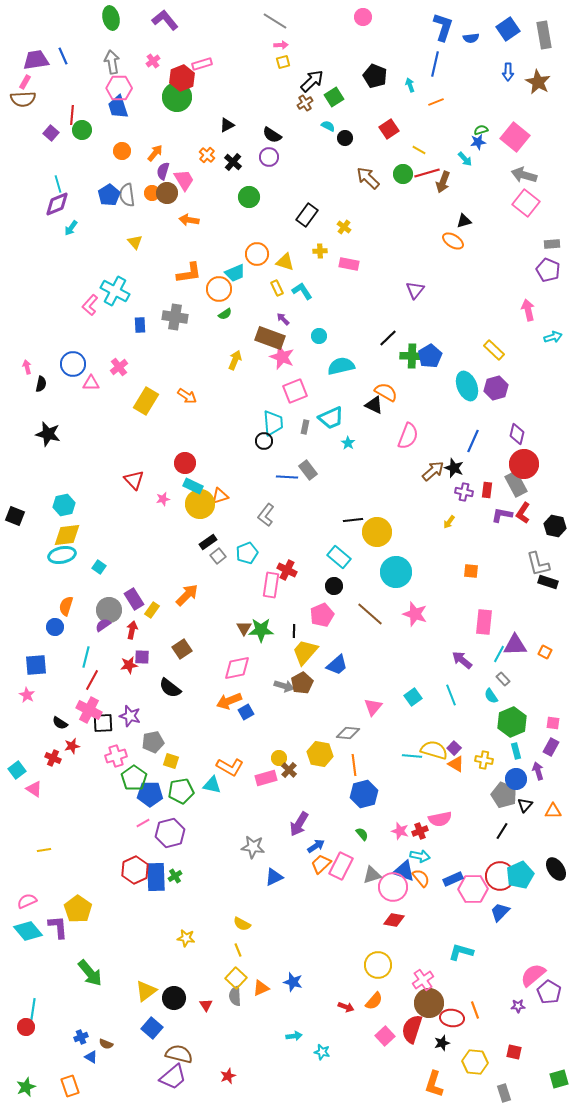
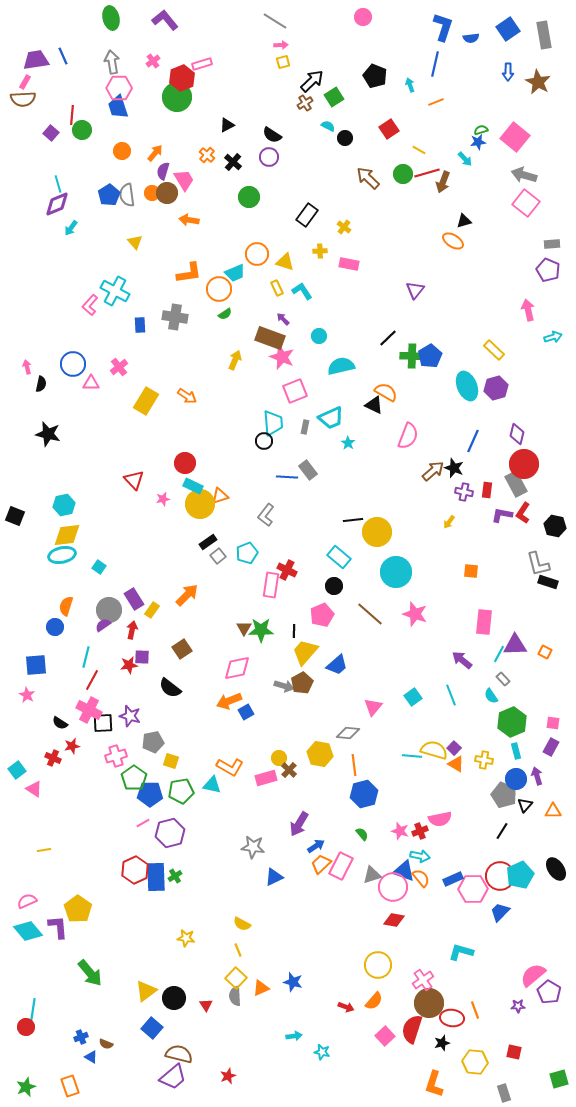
purple arrow at (538, 771): moved 1 px left, 5 px down
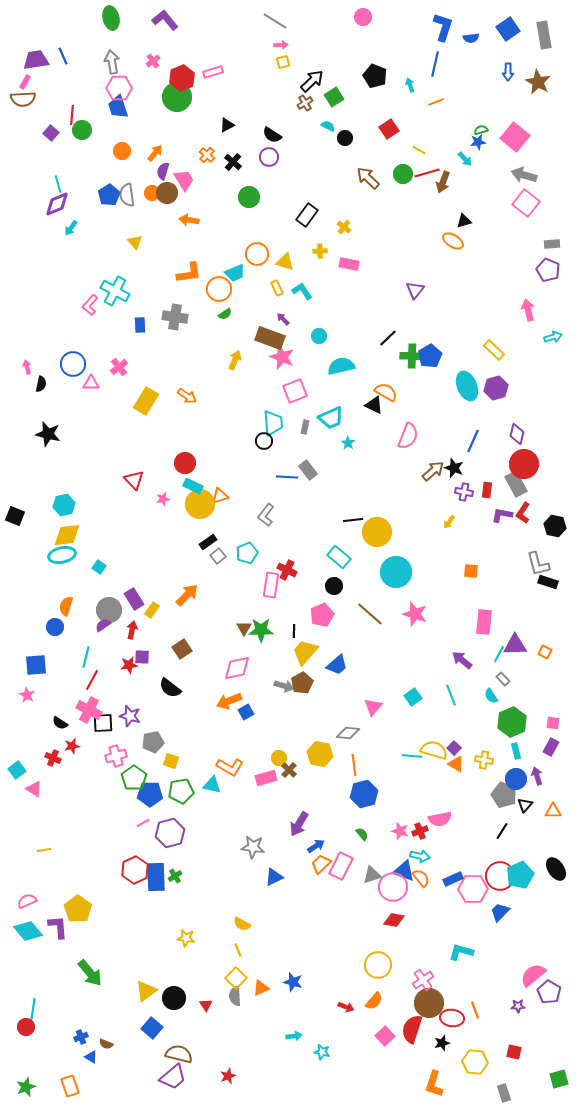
pink rectangle at (202, 64): moved 11 px right, 8 px down
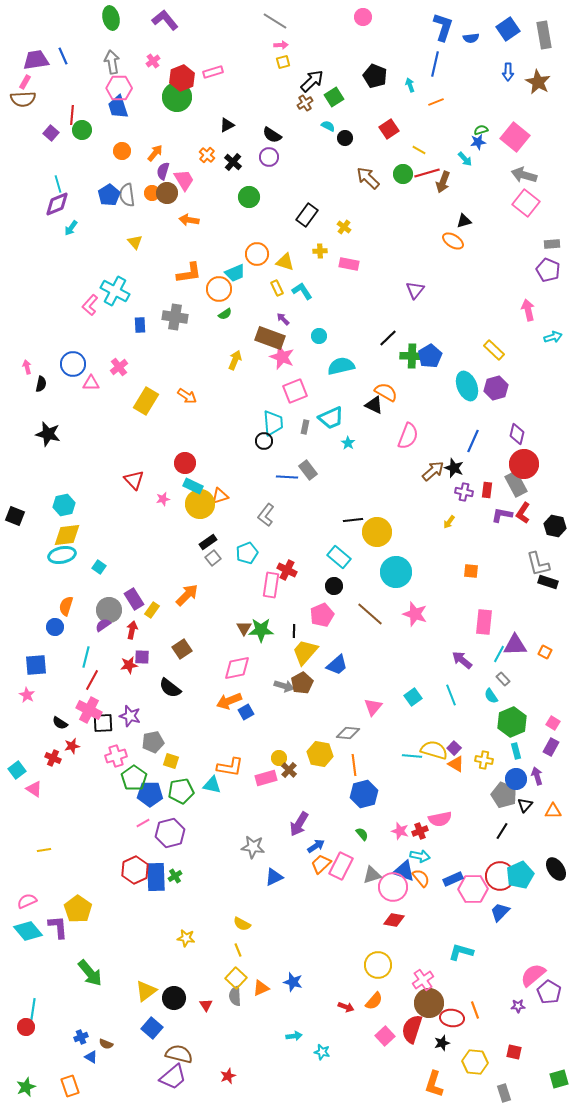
gray square at (218, 556): moved 5 px left, 2 px down
pink square at (553, 723): rotated 24 degrees clockwise
orange L-shape at (230, 767): rotated 20 degrees counterclockwise
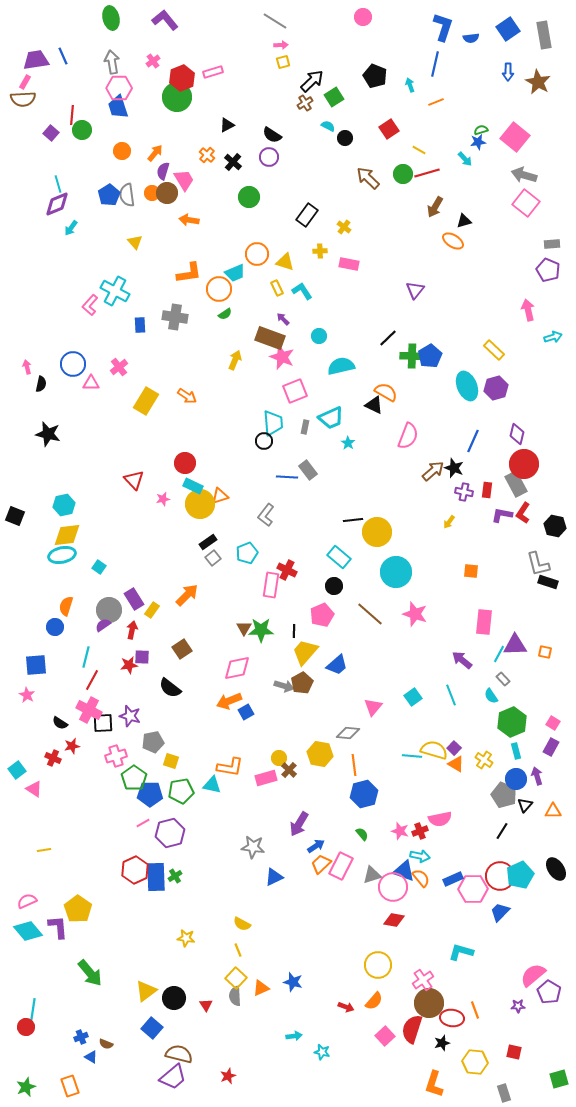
brown arrow at (443, 182): moved 8 px left, 25 px down; rotated 10 degrees clockwise
orange square at (545, 652): rotated 16 degrees counterclockwise
yellow cross at (484, 760): rotated 24 degrees clockwise
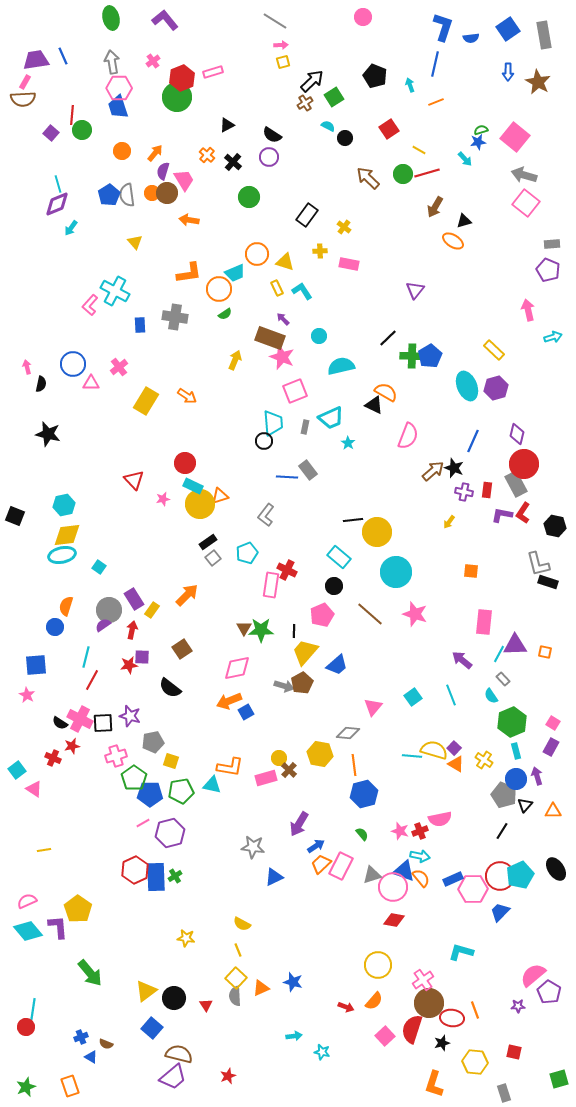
pink cross at (89, 710): moved 9 px left, 9 px down
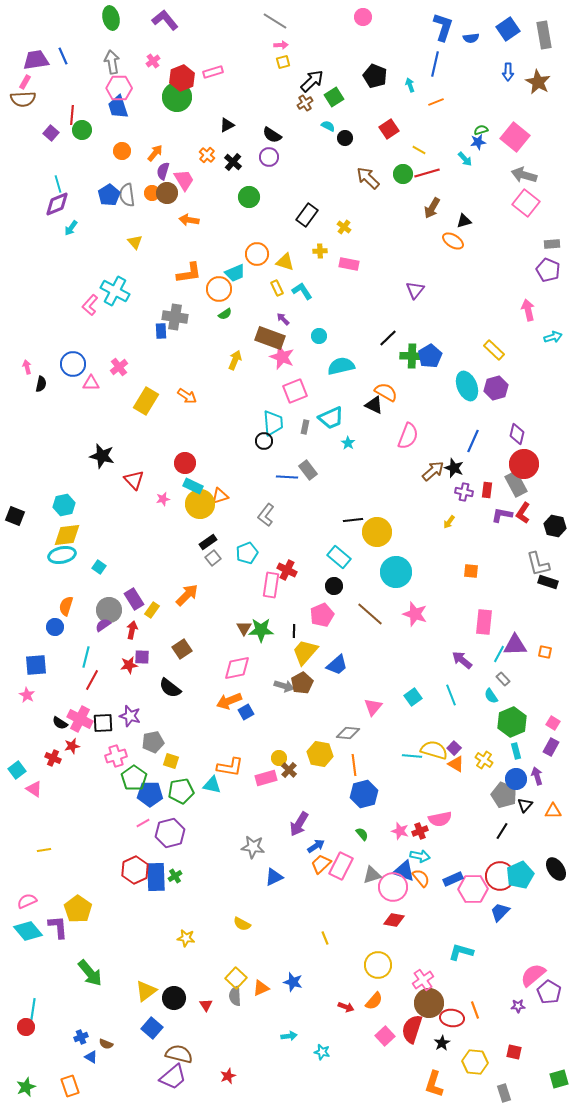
brown arrow at (435, 207): moved 3 px left, 1 px down
blue rectangle at (140, 325): moved 21 px right, 6 px down
black star at (48, 434): moved 54 px right, 22 px down
yellow line at (238, 950): moved 87 px right, 12 px up
cyan arrow at (294, 1036): moved 5 px left
black star at (442, 1043): rotated 14 degrees counterclockwise
